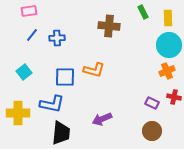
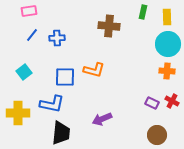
green rectangle: rotated 40 degrees clockwise
yellow rectangle: moved 1 px left, 1 px up
cyan circle: moved 1 px left, 1 px up
orange cross: rotated 28 degrees clockwise
red cross: moved 2 px left, 4 px down; rotated 16 degrees clockwise
brown circle: moved 5 px right, 4 px down
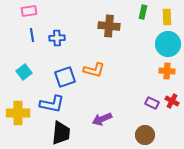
blue line: rotated 48 degrees counterclockwise
blue square: rotated 20 degrees counterclockwise
brown circle: moved 12 px left
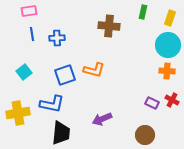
yellow rectangle: moved 3 px right, 1 px down; rotated 21 degrees clockwise
blue line: moved 1 px up
cyan circle: moved 1 px down
blue square: moved 2 px up
red cross: moved 1 px up
yellow cross: rotated 10 degrees counterclockwise
